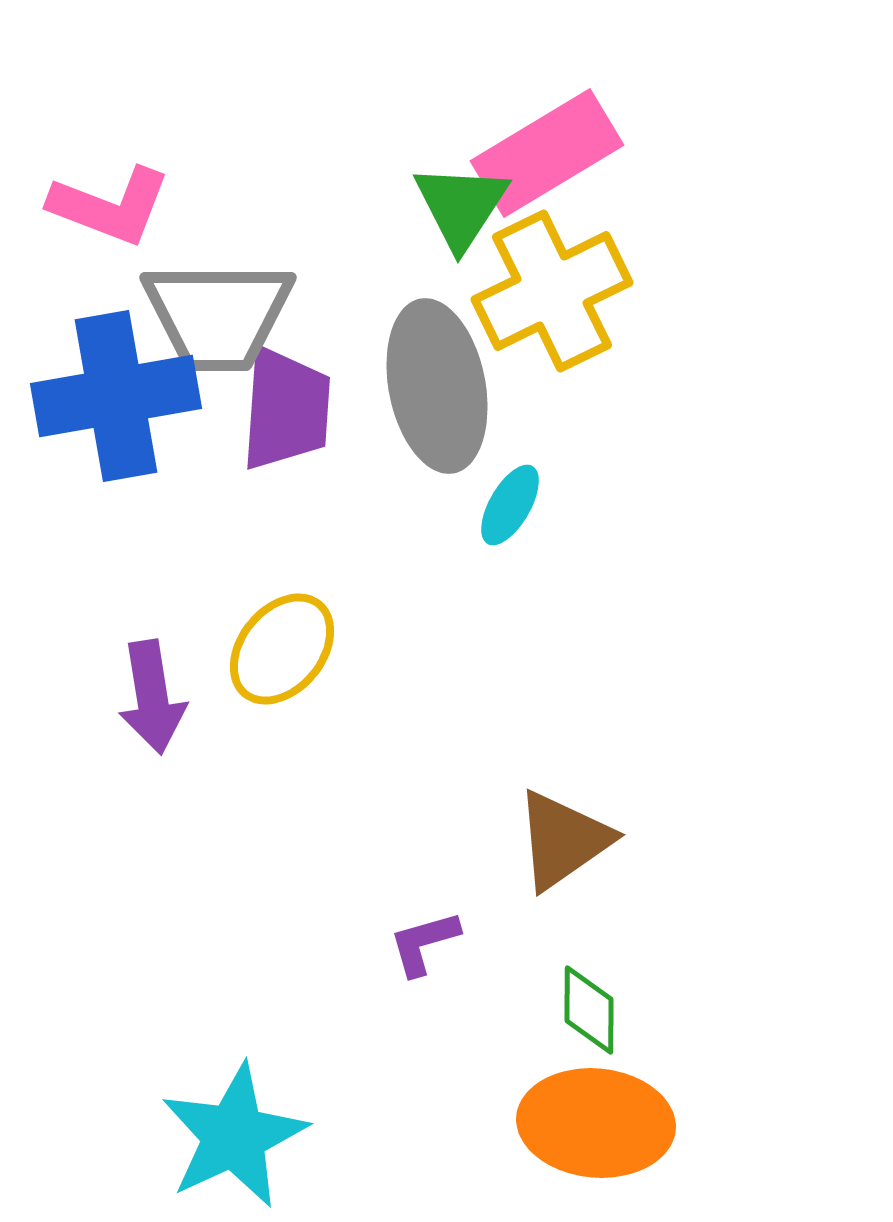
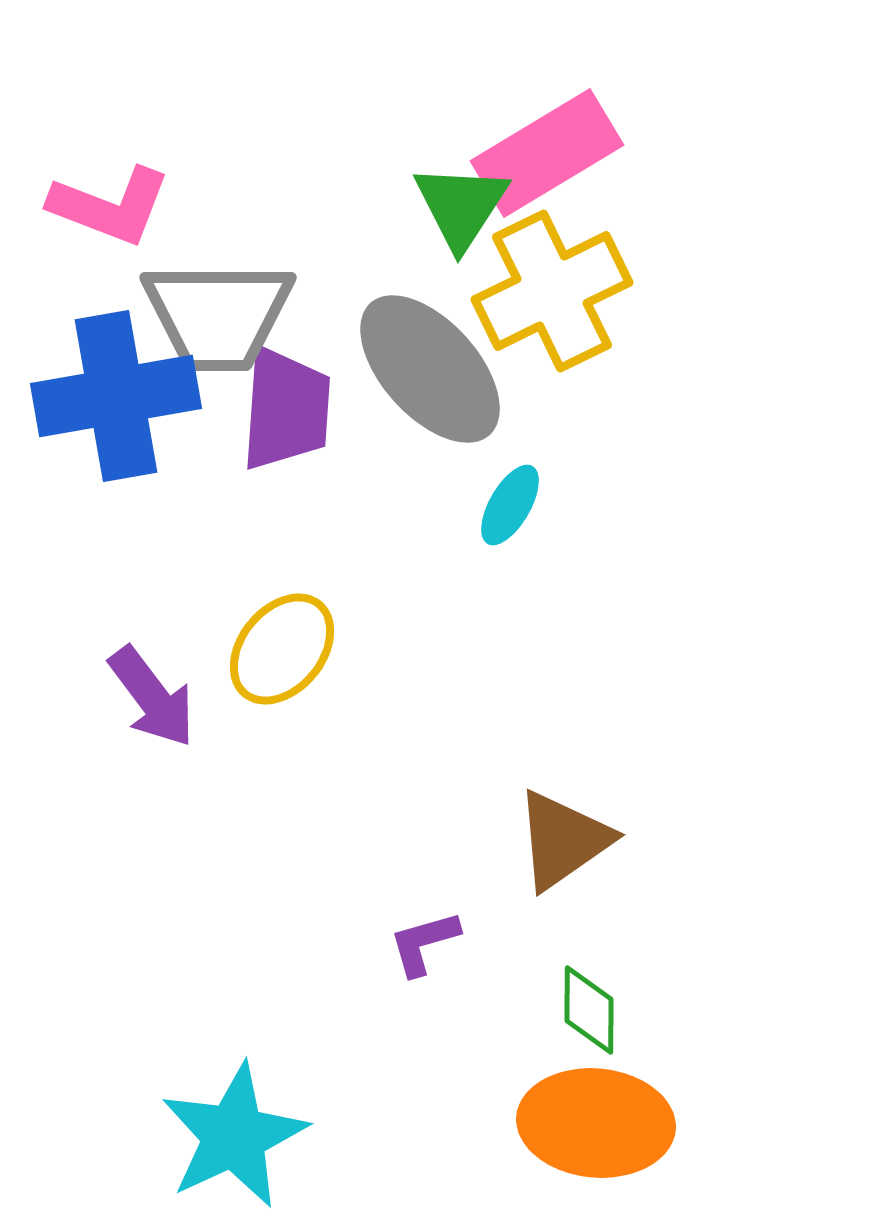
gray ellipse: moved 7 px left, 17 px up; rotated 31 degrees counterclockwise
purple arrow: rotated 28 degrees counterclockwise
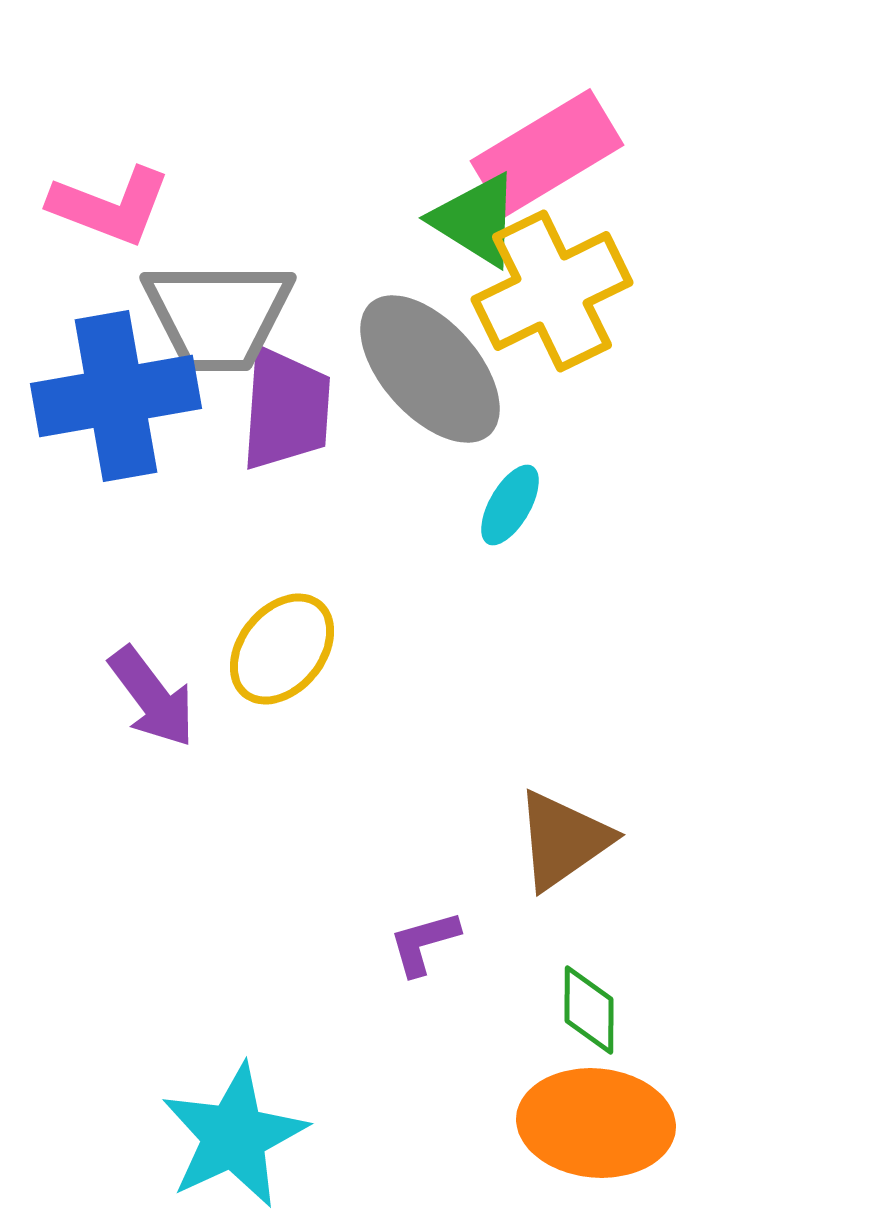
green triangle: moved 15 px right, 14 px down; rotated 31 degrees counterclockwise
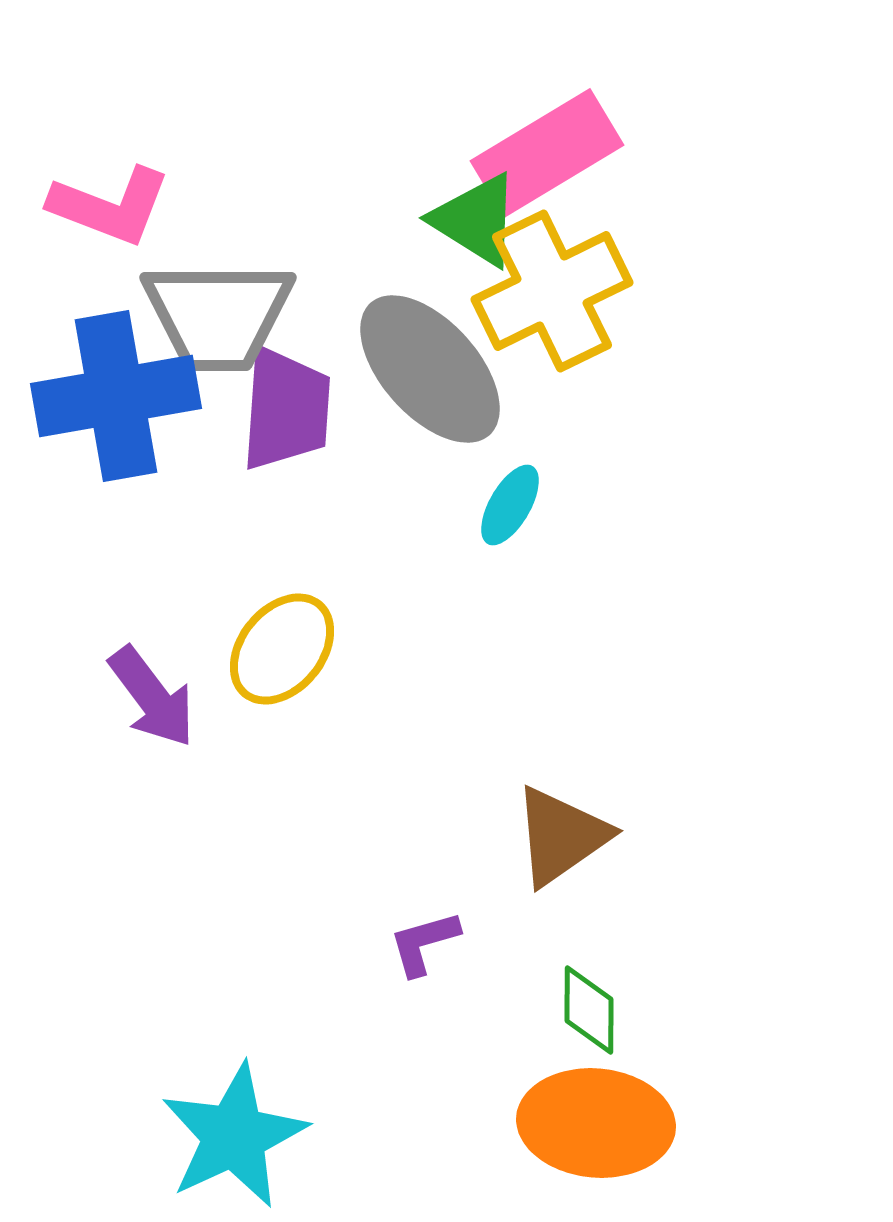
brown triangle: moved 2 px left, 4 px up
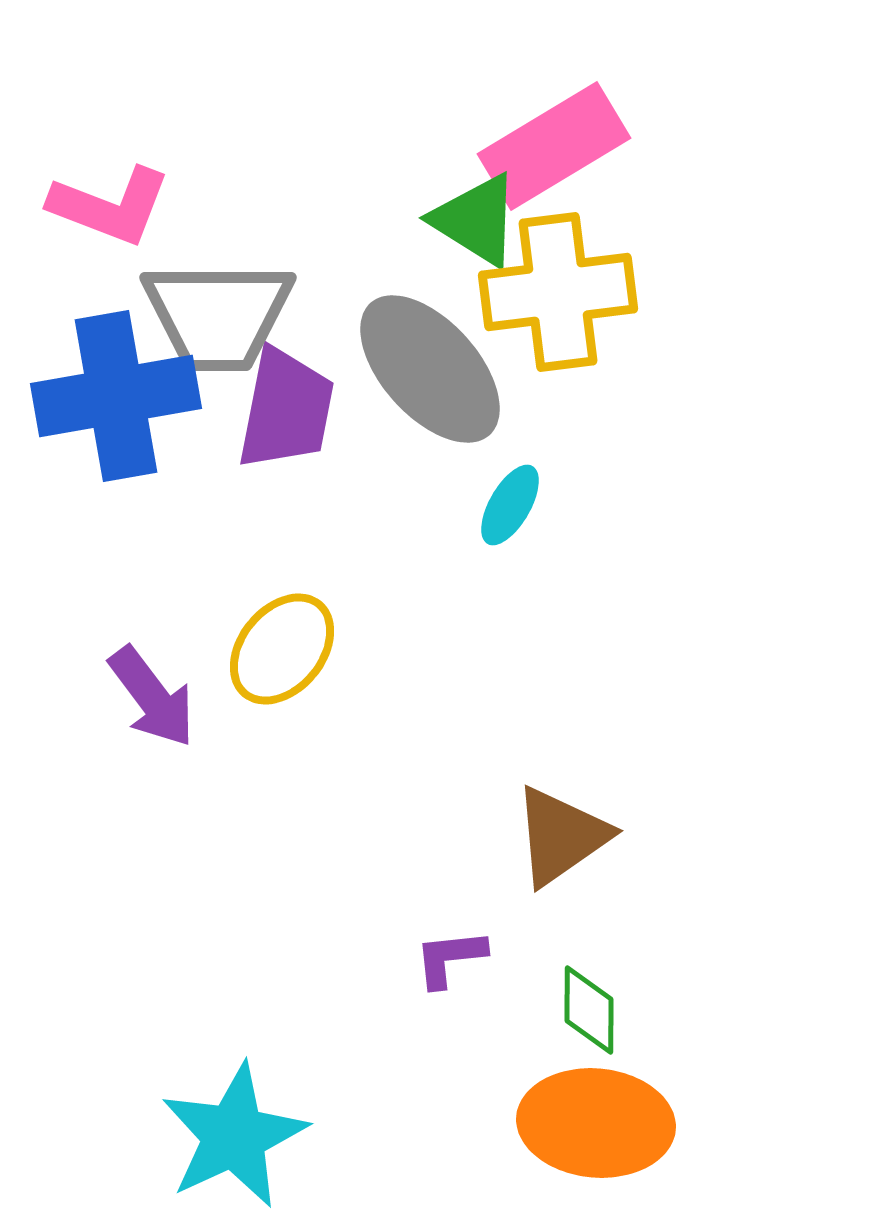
pink rectangle: moved 7 px right, 7 px up
yellow cross: moved 6 px right, 1 px down; rotated 19 degrees clockwise
purple trapezoid: rotated 7 degrees clockwise
purple L-shape: moved 26 px right, 15 px down; rotated 10 degrees clockwise
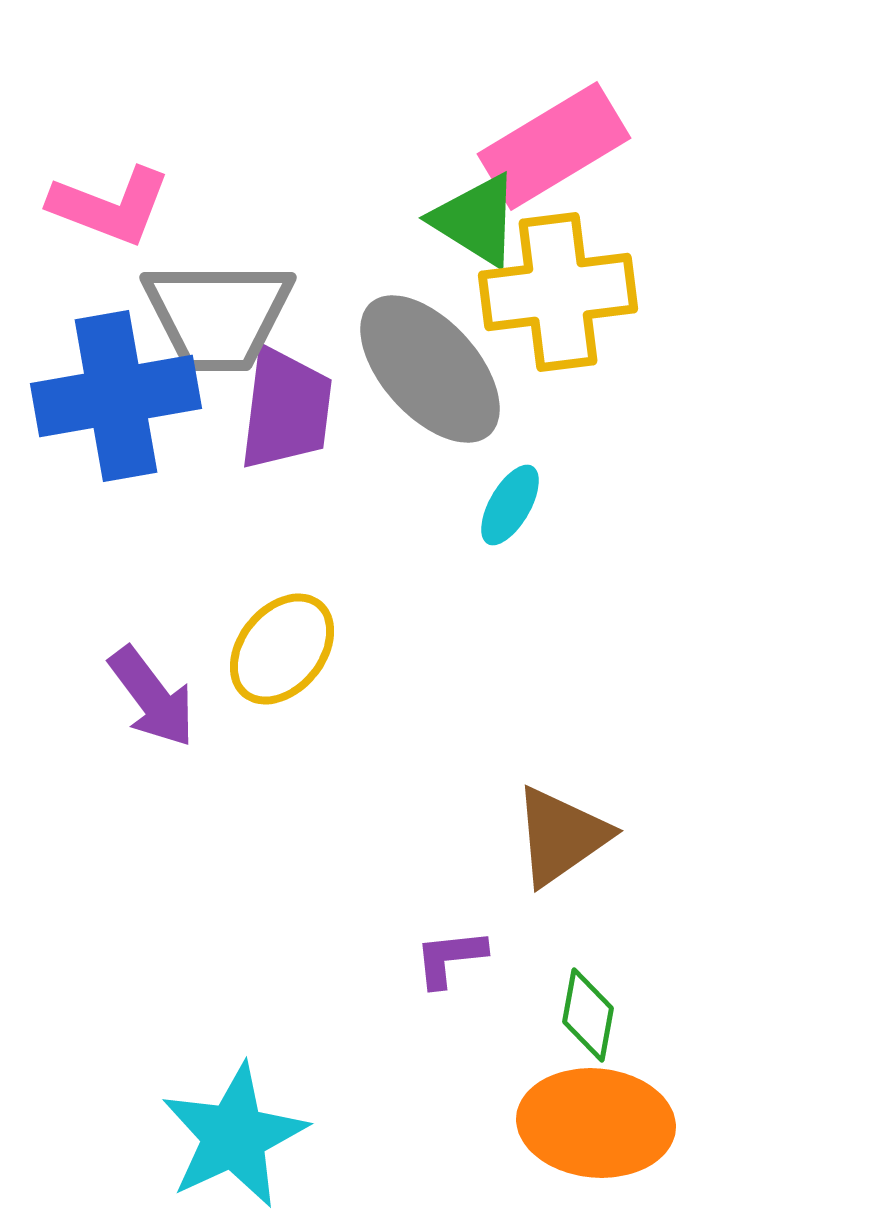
purple trapezoid: rotated 4 degrees counterclockwise
green diamond: moved 1 px left, 5 px down; rotated 10 degrees clockwise
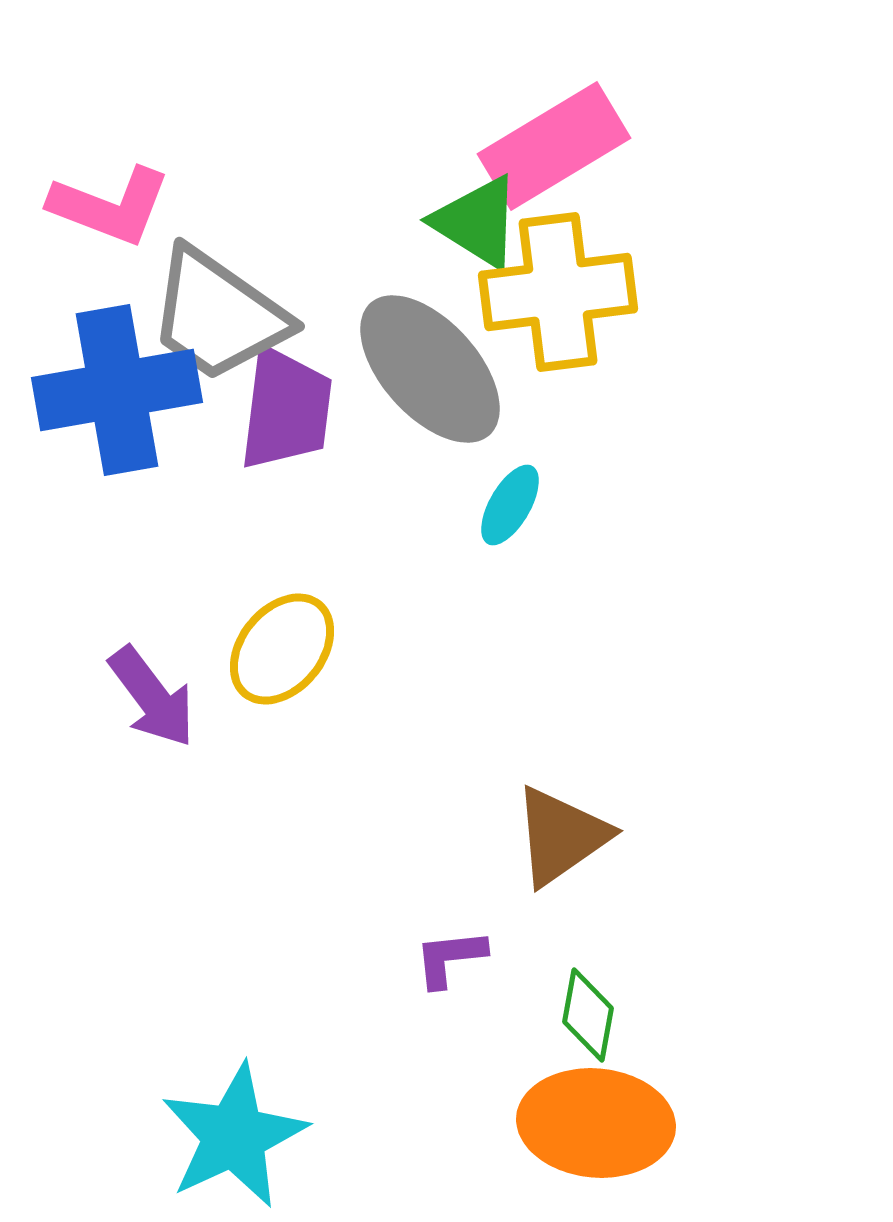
green triangle: moved 1 px right, 2 px down
gray trapezoid: rotated 35 degrees clockwise
blue cross: moved 1 px right, 6 px up
